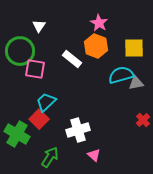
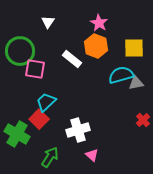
white triangle: moved 9 px right, 4 px up
pink triangle: moved 2 px left
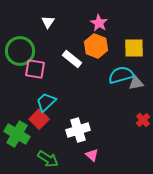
green arrow: moved 2 px left, 2 px down; rotated 90 degrees clockwise
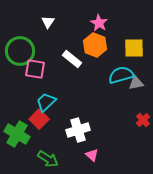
orange hexagon: moved 1 px left, 1 px up
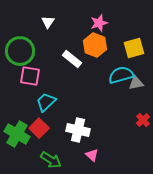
pink star: rotated 24 degrees clockwise
yellow square: rotated 15 degrees counterclockwise
pink square: moved 5 px left, 7 px down
red square: moved 9 px down
white cross: rotated 30 degrees clockwise
green arrow: moved 3 px right, 1 px down
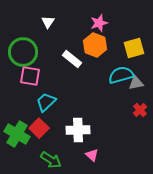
green circle: moved 3 px right, 1 px down
red cross: moved 3 px left, 10 px up
white cross: rotated 15 degrees counterclockwise
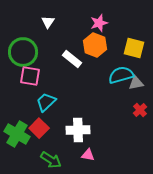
yellow square: rotated 30 degrees clockwise
pink triangle: moved 4 px left; rotated 32 degrees counterclockwise
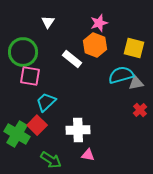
red square: moved 2 px left, 3 px up
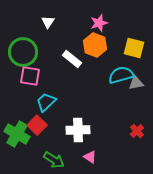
red cross: moved 3 px left, 21 px down
pink triangle: moved 2 px right, 2 px down; rotated 24 degrees clockwise
green arrow: moved 3 px right
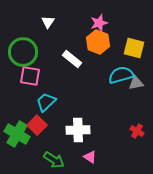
orange hexagon: moved 3 px right, 3 px up
red cross: rotated 16 degrees counterclockwise
